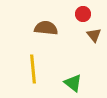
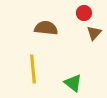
red circle: moved 1 px right, 1 px up
brown triangle: moved 2 px up; rotated 21 degrees clockwise
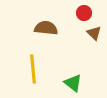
brown triangle: rotated 28 degrees counterclockwise
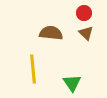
brown semicircle: moved 5 px right, 5 px down
brown triangle: moved 8 px left
green triangle: moved 1 px left; rotated 18 degrees clockwise
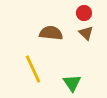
yellow line: rotated 20 degrees counterclockwise
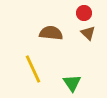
brown triangle: moved 2 px right
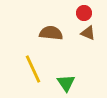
brown triangle: rotated 21 degrees counterclockwise
green triangle: moved 6 px left
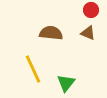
red circle: moved 7 px right, 3 px up
green triangle: rotated 12 degrees clockwise
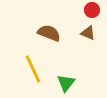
red circle: moved 1 px right
brown semicircle: moved 2 px left; rotated 15 degrees clockwise
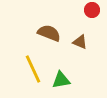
brown triangle: moved 8 px left, 9 px down
green triangle: moved 5 px left, 3 px up; rotated 42 degrees clockwise
